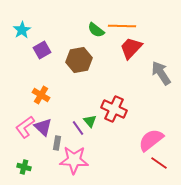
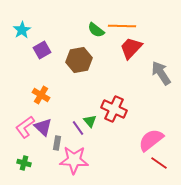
green cross: moved 4 px up
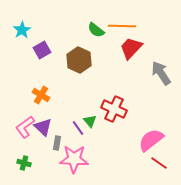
brown hexagon: rotated 25 degrees counterclockwise
pink star: moved 1 px up
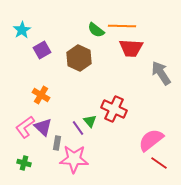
red trapezoid: rotated 130 degrees counterclockwise
brown hexagon: moved 2 px up
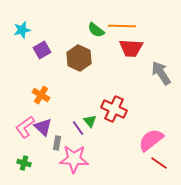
cyan star: rotated 18 degrees clockwise
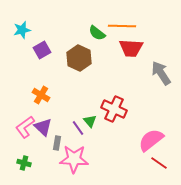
green semicircle: moved 1 px right, 3 px down
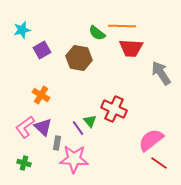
brown hexagon: rotated 15 degrees counterclockwise
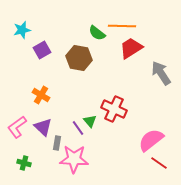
red trapezoid: rotated 145 degrees clockwise
pink L-shape: moved 8 px left
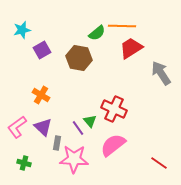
green semicircle: rotated 78 degrees counterclockwise
pink semicircle: moved 38 px left, 5 px down
